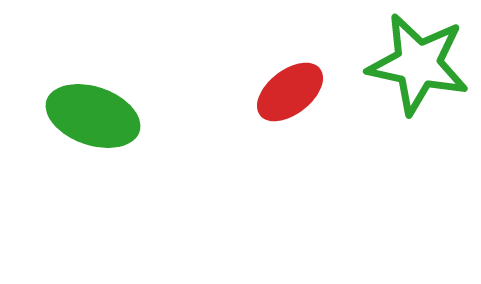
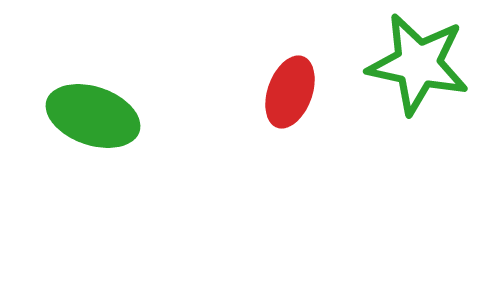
red ellipse: rotated 32 degrees counterclockwise
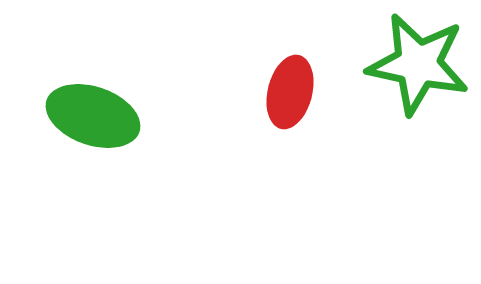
red ellipse: rotated 6 degrees counterclockwise
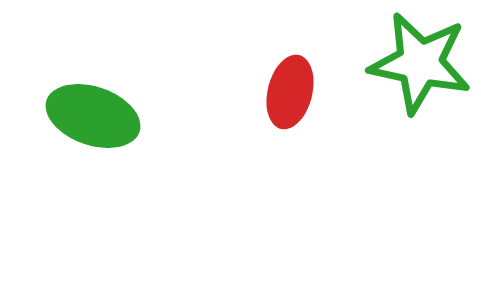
green star: moved 2 px right, 1 px up
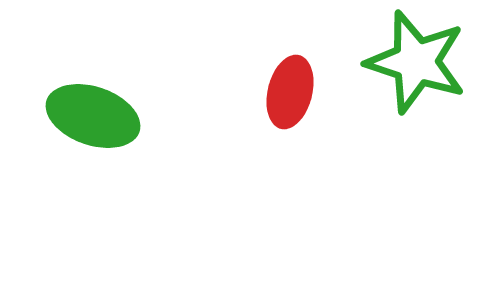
green star: moved 4 px left, 1 px up; rotated 6 degrees clockwise
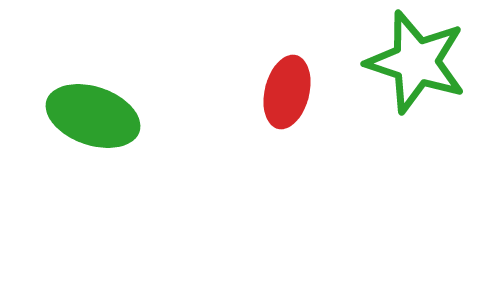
red ellipse: moved 3 px left
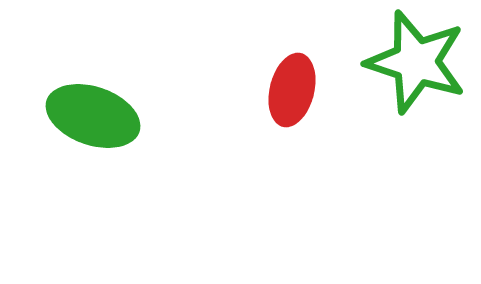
red ellipse: moved 5 px right, 2 px up
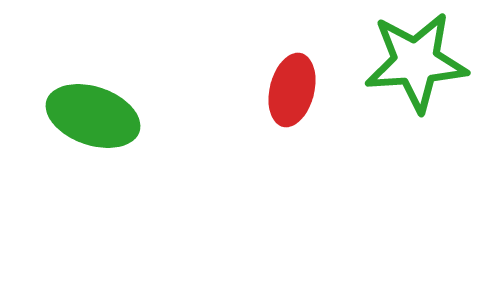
green star: rotated 22 degrees counterclockwise
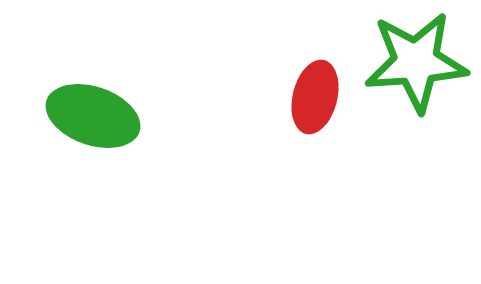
red ellipse: moved 23 px right, 7 px down
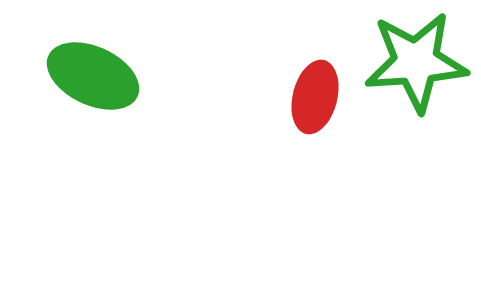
green ellipse: moved 40 px up; rotated 6 degrees clockwise
